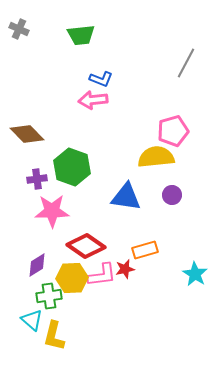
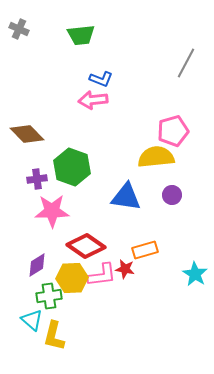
red star: rotated 24 degrees clockwise
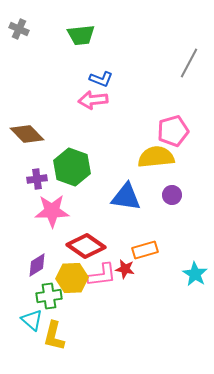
gray line: moved 3 px right
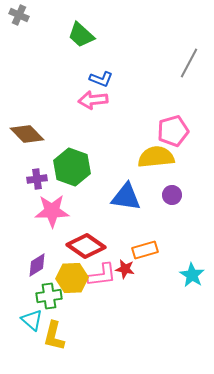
gray cross: moved 14 px up
green trapezoid: rotated 48 degrees clockwise
cyan star: moved 3 px left, 1 px down
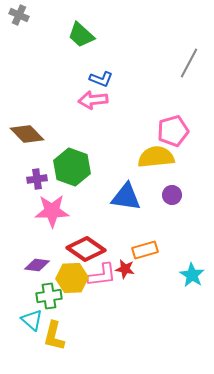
red diamond: moved 3 px down
purple diamond: rotated 40 degrees clockwise
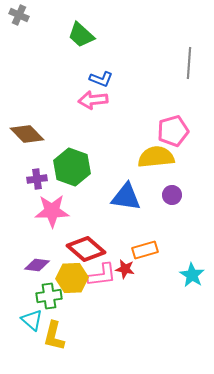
gray line: rotated 24 degrees counterclockwise
red diamond: rotated 6 degrees clockwise
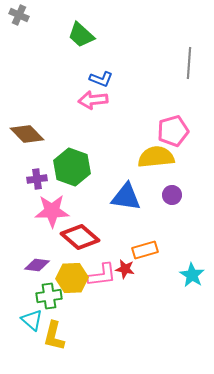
red diamond: moved 6 px left, 12 px up
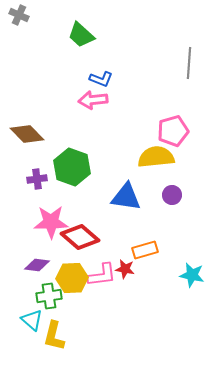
pink star: moved 1 px left, 11 px down
cyan star: rotated 20 degrees counterclockwise
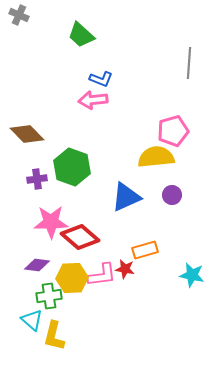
blue triangle: rotated 32 degrees counterclockwise
